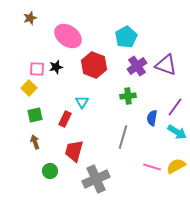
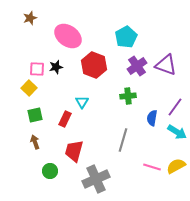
gray line: moved 3 px down
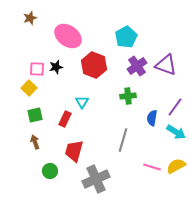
cyan arrow: moved 1 px left
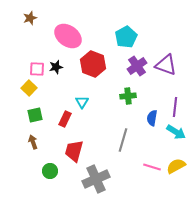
red hexagon: moved 1 px left, 1 px up
purple line: rotated 30 degrees counterclockwise
brown arrow: moved 2 px left
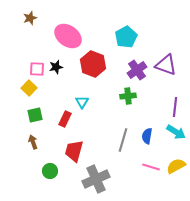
purple cross: moved 4 px down
blue semicircle: moved 5 px left, 18 px down
pink line: moved 1 px left
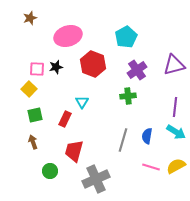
pink ellipse: rotated 52 degrees counterclockwise
purple triangle: moved 8 px right; rotated 35 degrees counterclockwise
yellow square: moved 1 px down
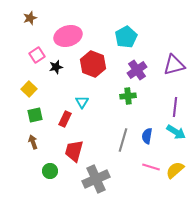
pink square: moved 14 px up; rotated 35 degrees counterclockwise
yellow semicircle: moved 1 px left, 4 px down; rotated 12 degrees counterclockwise
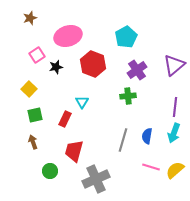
purple triangle: rotated 25 degrees counterclockwise
cyan arrow: moved 2 px left, 1 px down; rotated 78 degrees clockwise
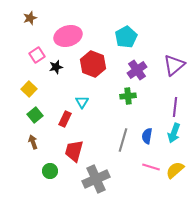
green square: rotated 28 degrees counterclockwise
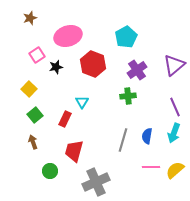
purple line: rotated 30 degrees counterclockwise
pink line: rotated 18 degrees counterclockwise
gray cross: moved 3 px down
